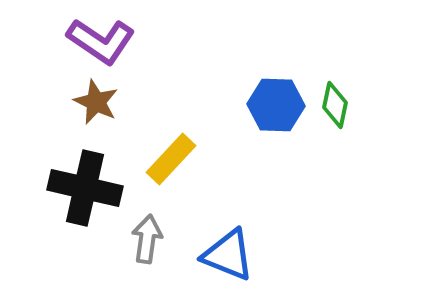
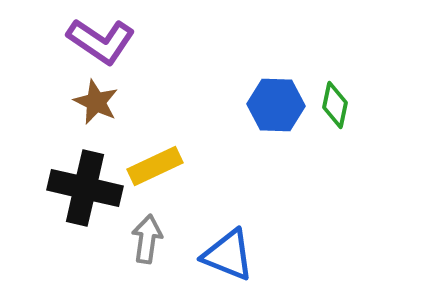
yellow rectangle: moved 16 px left, 7 px down; rotated 22 degrees clockwise
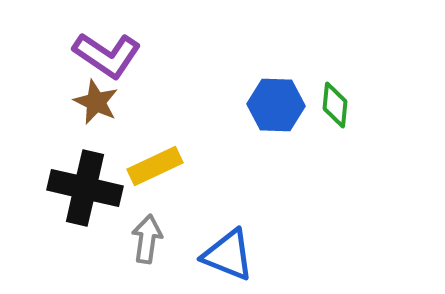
purple L-shape: moved 6 px right, 14 px down
green diamond: rotated 6 degrees counterclockwise
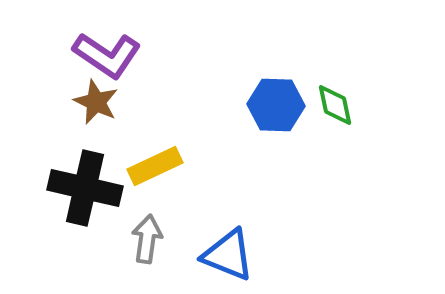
green diamond: rotated 18 degrees counterclockwise
